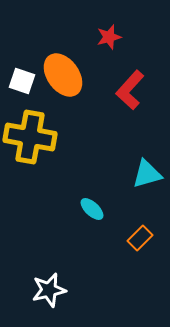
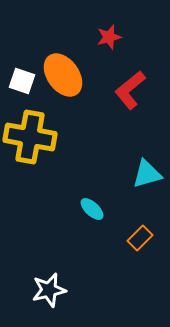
red L-shape: rotated 9 degrees clockwise
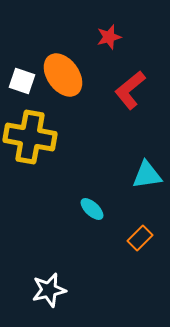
cyan triangle: moved 1 px down; rotated 8 degrees clockwise
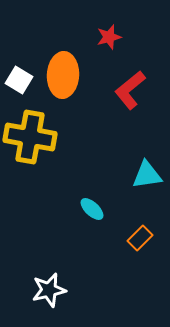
orange ellipse: rotated 39 degrees clockwise
white square: moved 3 px left, 1 px up; rotated 12 degrees clockwise
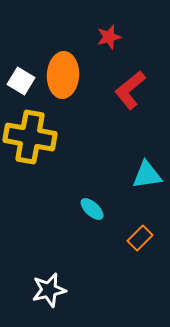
white square: moved 2 px right, 1 px down
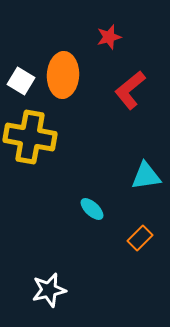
cyan triangle: moved 1 px left, 1 px down
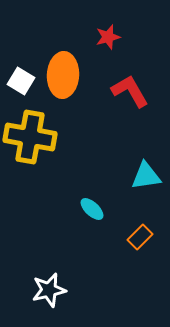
red star: moved 1 px left
red L-shape: moved 1 px down; rotated 99 degrees clockwise
orange rectangle: moved 1 px up
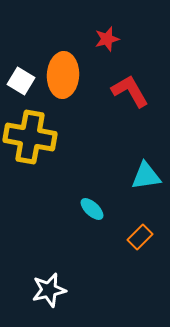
red star: moved 1 px left, 2 px down
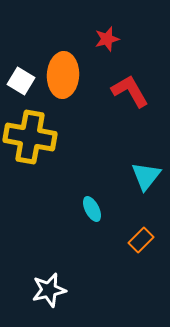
cyan triangle: rotated 44 degrees counterclockwise
cyan ellipse: rotated 20 degrees clockwise
orange rectangle: moved 1 px right, 3 px down
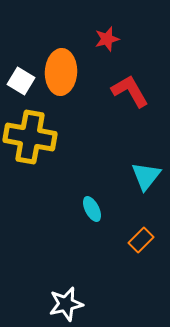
orange ellipse: moved 2 px left, 3 px up
white star: moved 17 px right, 14 px down
